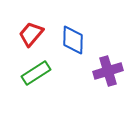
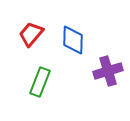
green rectangle: moved 4 px right, 9 px down; rotated 36 degrees counterclockwise
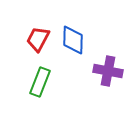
red trapezoid: moved 7 px right, 5 px down; rotated 12 degrees counterclockwise
purple cross: rotated 28 degrees clockwise
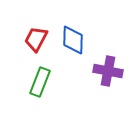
red trapezoid: moved 2 px left
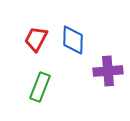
purple cross: rotated 16 degrees counterclockwise
green rectangle: moved 5 px down
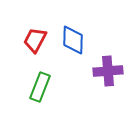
red trapezoid: moved 1 px left, 1 px down
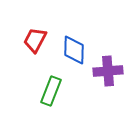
blue diamond: moved 1 px right, 10 px down
green rectangle: moved 11 px right, 4 px down
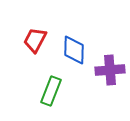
purple cross: moved 2 px right, 1 px up
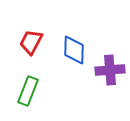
red trapezoid: moved 4 px left, 2 px down
green rectangle: moved 23 px left
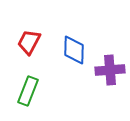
red trapezoid: moved 2 px left
